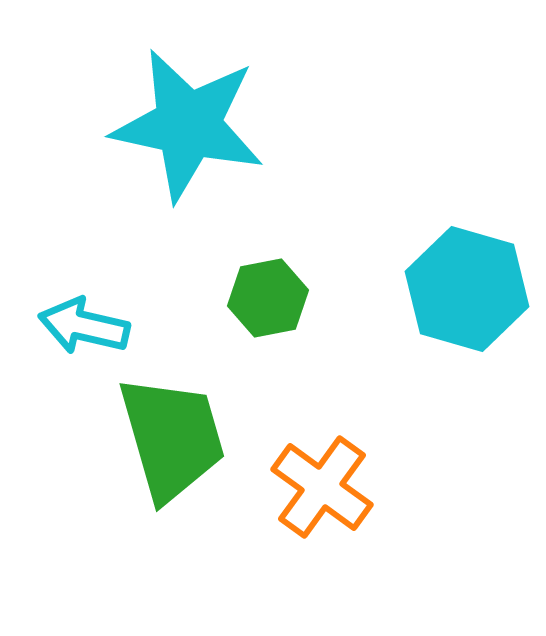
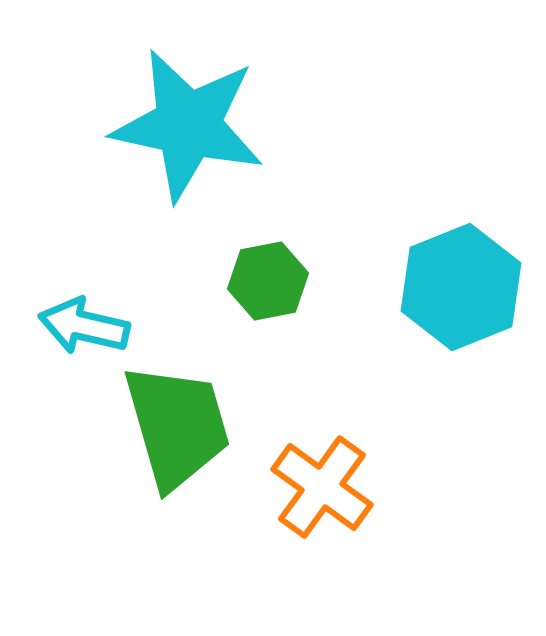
cyan hexagon: moved 6 px left, 2 px up; rotated 22 degrees clockwise
green hexagon: moved 17 px up
green trapezoid: moved 5 px right, 12 px up
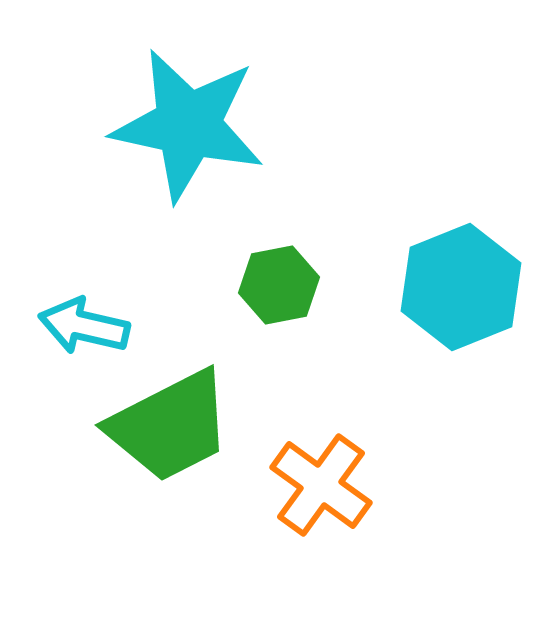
green hexagon: moved 11 px right, 4 px down
green trapezoid: moved 7 px left; rotated 79 degrees clockwise
orange cross: moved 1 px left, 2 px up
